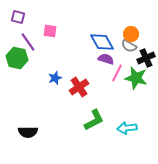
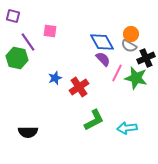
purple square: moved 5 px left, 1 px up
purple semicircle: moved 3 px left; rotated 28 degrees clockwise
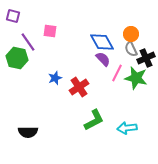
gray semicircle: moved 2 px right, 3 px down; rotated 35 degrees clockwise
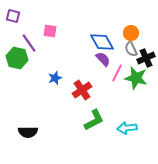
orange circle: moved 1 px up
purple line: moved 1 px right, 1 px down
red cross: moved 3 px right, 3 px down
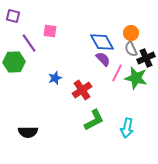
green hexagon: moved 3 px left, 4 px down; rotated 15 degrees counterclockwise
cyan arrow: rotated 72 degrees counterclockwise
